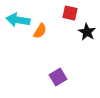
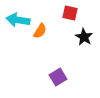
black star: moved 3 px left, 5 px down
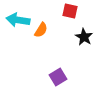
red square: moved 2 px up
orange semicircle: moved 1 px right, 1 px up
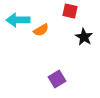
cyan arrow: rotated 10 degrees counterclockwise
orange semicircle: rotated 28 degrees clockwise
purple square: moved 1 px left, 2 px down
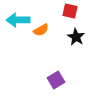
black star: moved 8 px left
purple square: moved 1 px left, 1 px down
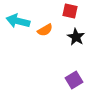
cyan arrow: moved 1 px down; rotated 15 degrees clockwise
orange semicircle: moved 4 px right
purple square: moved 18 px right
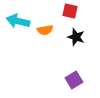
orange semicircle: rotated 21 degrees clockwise
black star: rotated 12 degrees counterclockwise
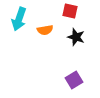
cyan arrow: moved 1 px right, 2 px up; rotated 85 degrees counterclockwise
